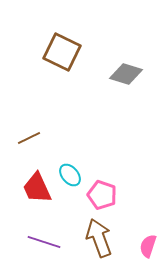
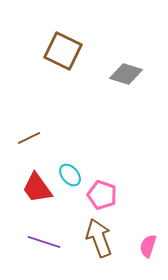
brown square: moved 1 px right, 1 px up
red trapezoid: rotated 12 degrees counterclockwise
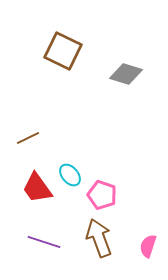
brown line: moved 1 px left
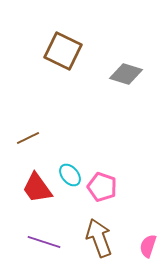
pink pentagon: moved 8 px up
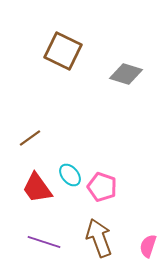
brown line: moved 2 px right; rotated 10 degrees counterclockwise
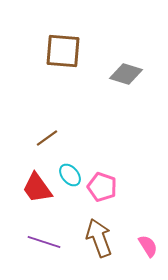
brown square: rotated 21 degrees counterclockwise
brown line: moved 17 px right
pink semicircle: rotated 130 degrees clockwise
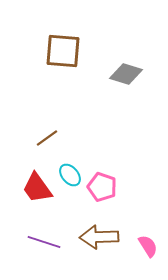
brown arrow: moved 1 px up; rotated 72 degrees counterclockwise
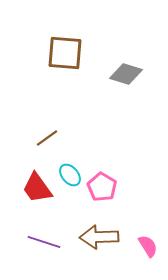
brown square: moved 2 px right, 2 px down
pink pentagon: rotated 12 degrees clockwise
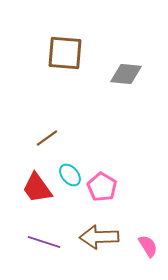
gray diamond: rotated 12 degrees counterclockwise
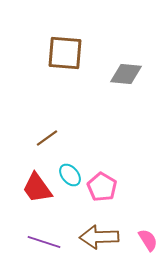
pink semicircle: moved 6 px up
